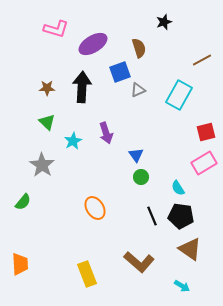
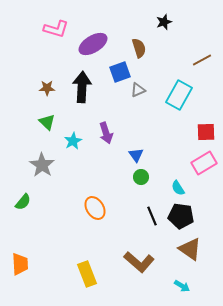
red square: rotated 12 degrees clockwise
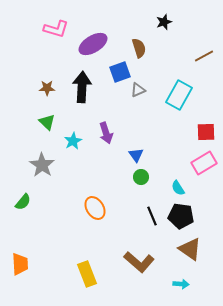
brown line: moved 2 px right, 4 px up
cyan arrow: moved 1 px left, 2 px up; rotated 28 degrees counterclockwise
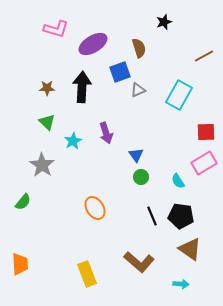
cyan semicircle: moved 7 px up
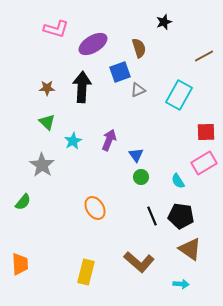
purple arrow: moved 3 px right, 7 px down; rotated 140 degrees counterclockwise
yellow rectangle: moved 1 px left, 2 px up; rotated 35 degrees clockwise
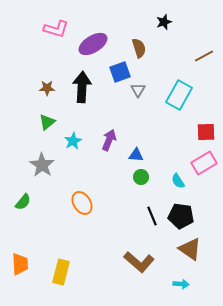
gray triangle: rotated 35 degrees counterclockwise
green triangle: rotated 36 degrees clockwise
blue triangle: rotated 49 degrees counterclockwise
orange ellipse: moved 13 px left, 5 px up
yellow rectangle: moved 25 px left
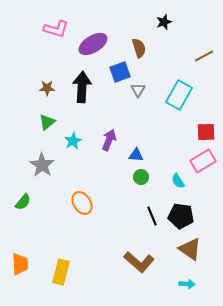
pink rectangle: moved 1 px left, 2 px up
cyan arrow: moved 6 px right
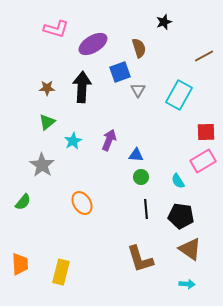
black line: moved 6 px left, 7 px up; rotated 18 degrees clockwise
brown L-shape: moved 1 px right, 3 px up; rotated 32 degrees clockwise
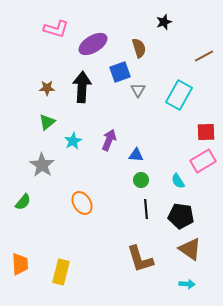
green circle: moved 3 px down
